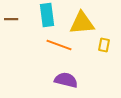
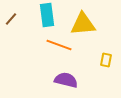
brown line: rotated 48 degrees counterclockwise
yellow triangle: moved 1 px right, 1 px down
yellow rectangle: moved 2 px right, 15 px down
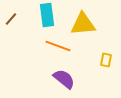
orange line: moved 1 px left, 1 px down
purple semicircle: moved 2 px left, 1 px up; rotated 25 degrees clockwise
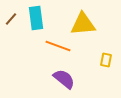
cyan rectangle: moved 11 px left, 3 px down
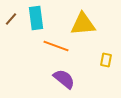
orange line: moved 2 px left
